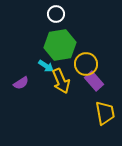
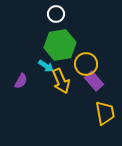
purple semicircle: moved 2 px up; rotated 28 degrees counterclockwise
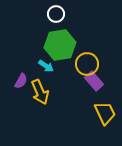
yellow circle: moved 1 px right
yellow arrow: moved 21 px left, 11 px down
yellow trapezoid: rotated 15 degrees counterclockwise
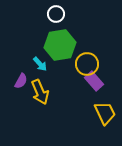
cyan arrow: moved 6 px left, 2 px up; rotated 14 degrees clockwise
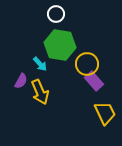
green hexagon: rotated 20 degrees clockwise
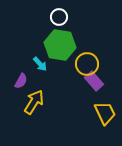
white circle: moved 3 px right, 3 px down
yellow arrow: moved 6 px left, 10 px down; rotated 125 degrees counterclockwise
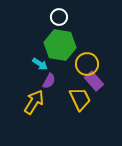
cyan arrow: rotated 14 degrees counterclockwise
purple semicircle: moved 28 px right
yellow trapezoid: moved 25 px left, 14 px up
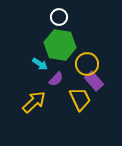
purple semicircle: moved 7 px right, 2 px up; rotated 14 degrees clockwise
yellow arrow: rotated 15 degrees clockwise
